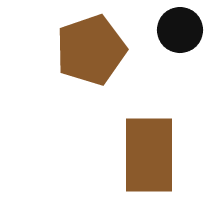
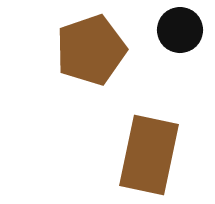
brown rectangle: rotated 12 degrees clockwise
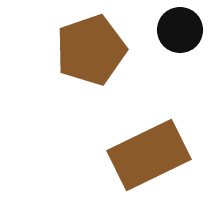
brown rectangle: rotated 52 degrees clockwise
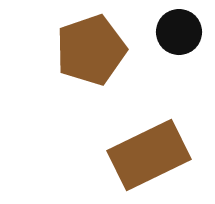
black circle: moved 1 px left, 2 px down
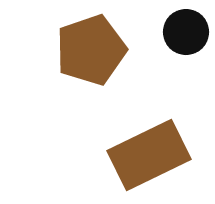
black circle: moved 7 px right
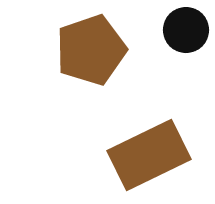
black circle: moved 2 px up
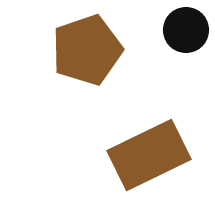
brown pentagon: moved 4 px left
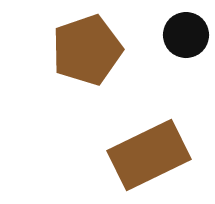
black circle: moved 5 px down
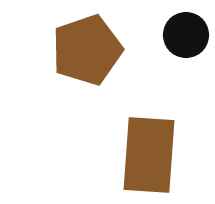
brown rectangle: rotated 60 degrees counterclockwise
